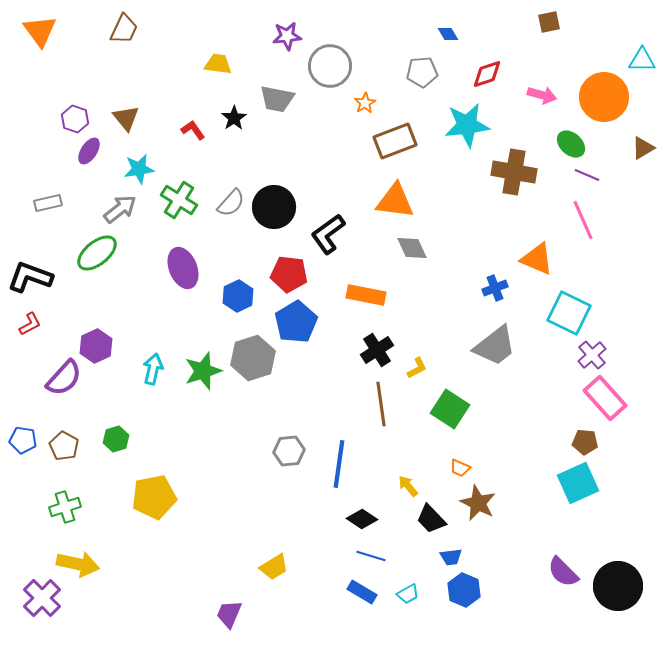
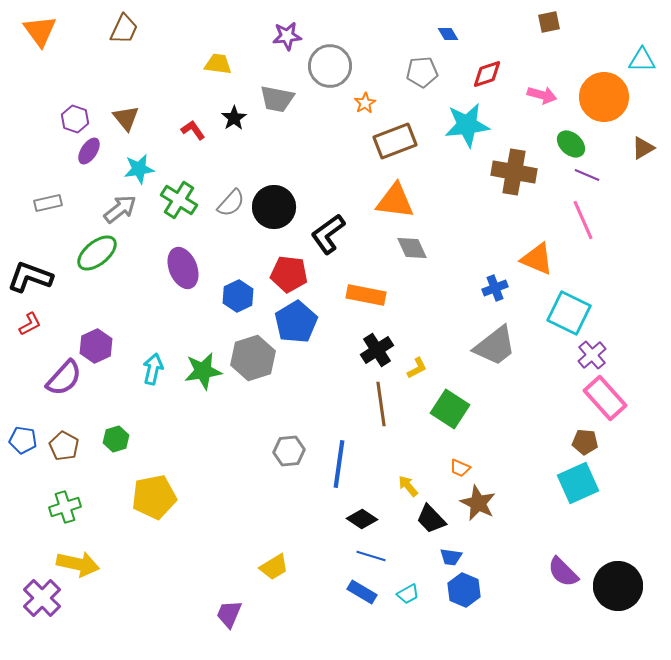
green star at (203, 371): rotated 9 degrees clockwise
blue trapezoid at (451, 557): rotated 15 degrees clockwise
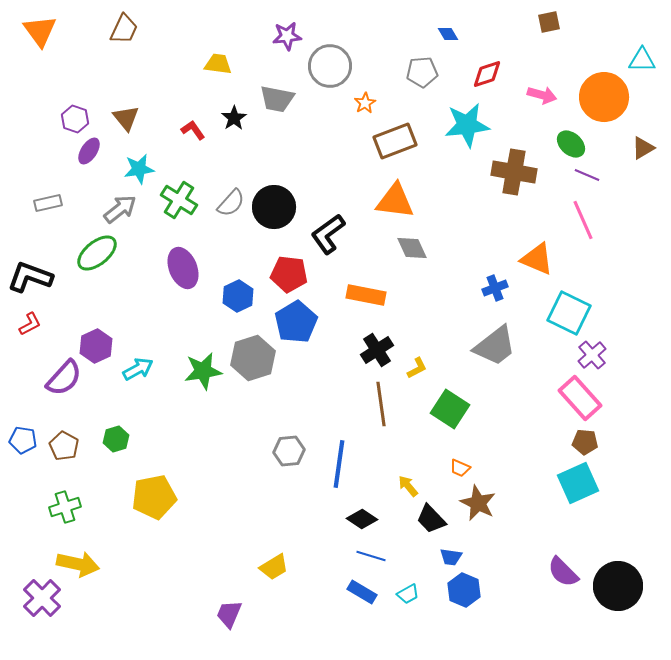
cyan arrow at (153, 369): moved 15 px left; rotated 48 degrees clockwise
pink rectangle at (605, 398): moved 25 px left
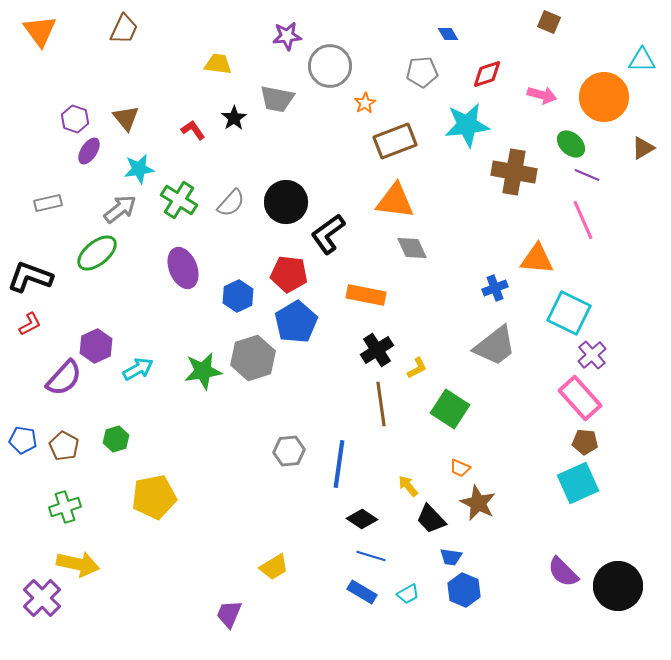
brown square at (549, 22): rotated 35 degrees clockwise
black circle at (274, 207): moved 12 px right, 5 px up
orange triangle at (537, 259): rotated 18 degrees counterclockwise
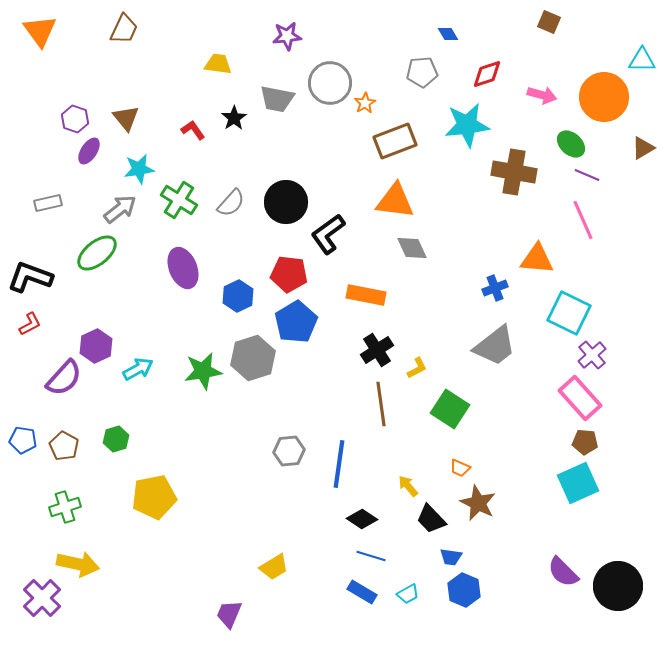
gray circle at (330, 66): moved 17 px down
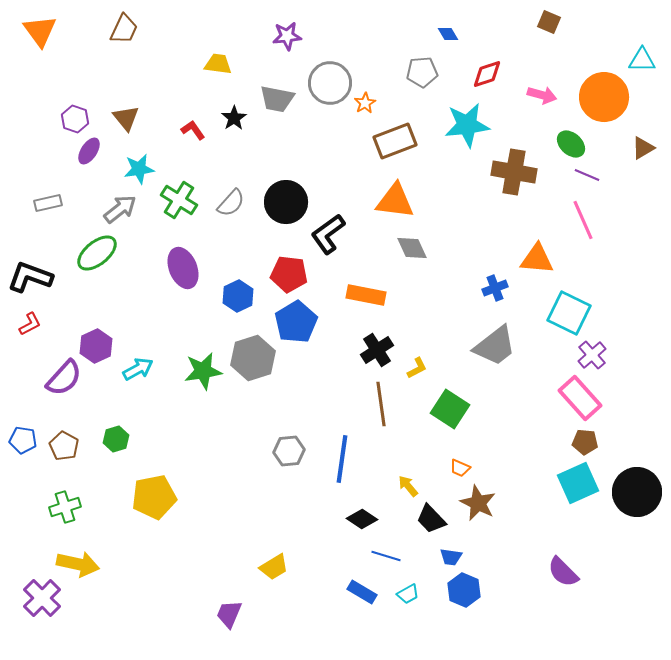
blue line at (339, 464): moved 3 px right, 5 px up
blue line at (371, 556): moved 15 px right
black circle at (618, 586): moved 19 px right, 94 px up
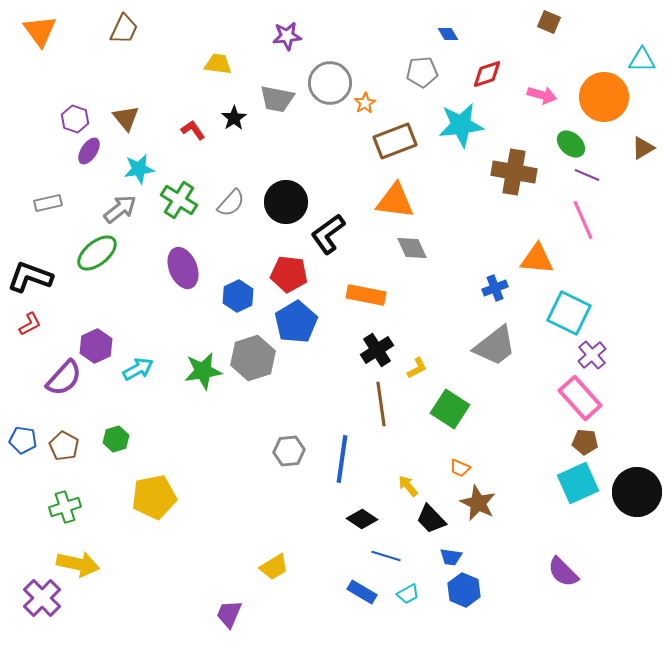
cyan star at (467, 125): moved 6 px left
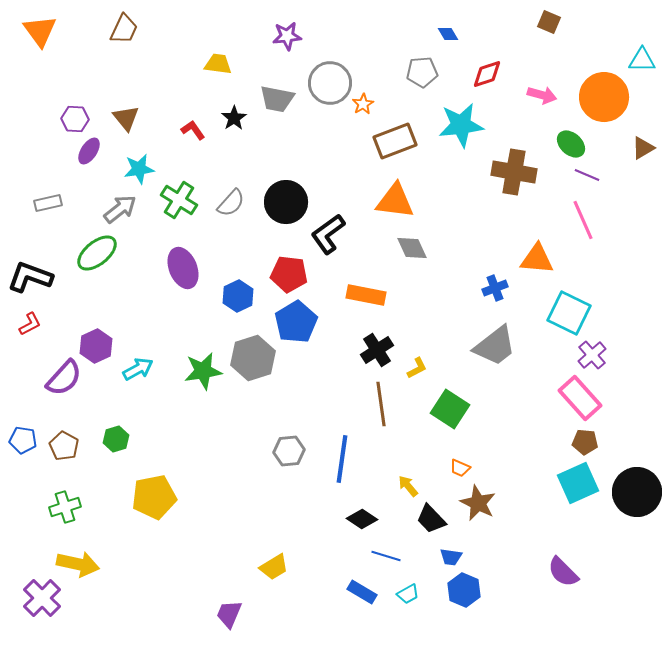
orange star at (365, 103): moved 2 px left, 1 px down
purple hexagon at (75, 119): rotated 16 degrees counterclockwise
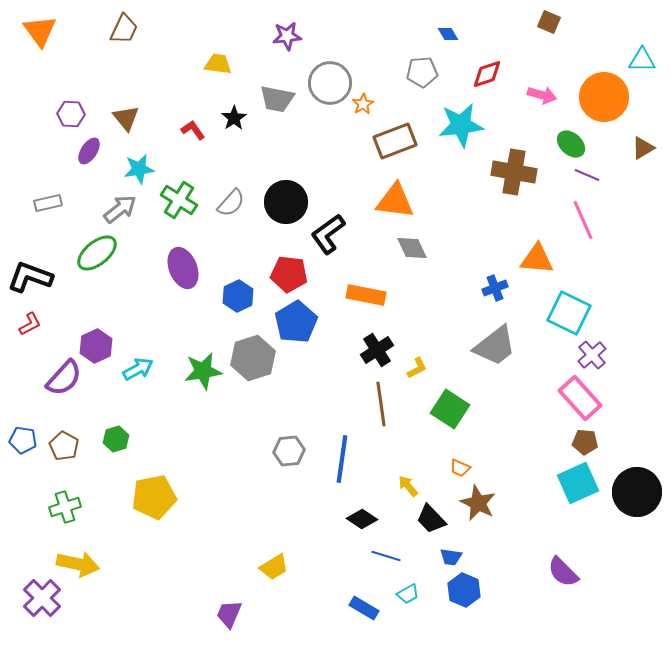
purple hexagon at (75, 119): moved 4 px left, 5 px up
blue rectangle at (362, 592): moved 2 px right, 16 px down
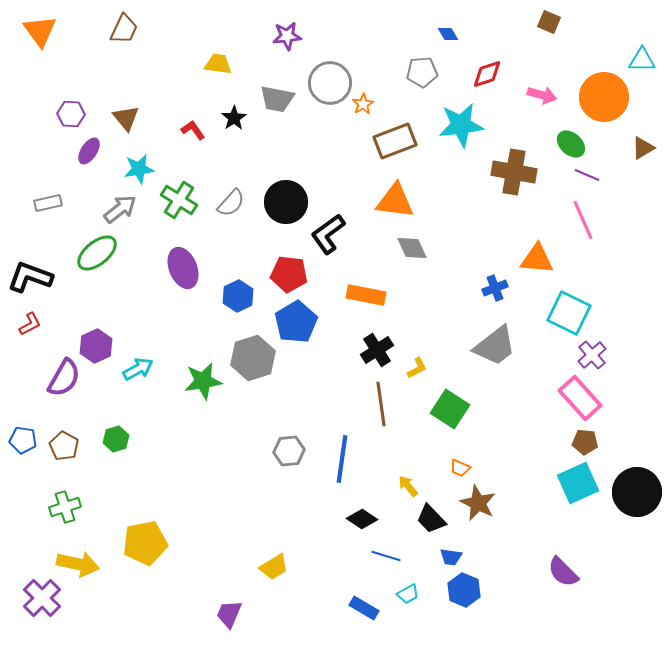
green star at (203, 371): moved 10 px down
purple semicircle at (64, 378): rotated 12 degrees counterclockwise
yellow pentagon at (154, 497): moved 9 px left, 46 px down
